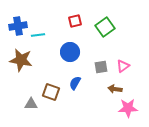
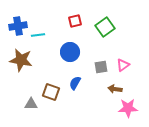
pink triangle: moved 1 px up
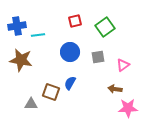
blue cross: moved 1 px left
gray square: moved 3 px left, 10 px up
blue semicircle: moved 5 px left
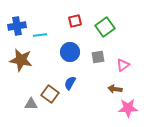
cyan line: moved 2 px right
brown square: moved 1 px left, 2 px down; rotated 18 degrees clockwise
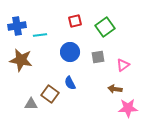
blue semicircle: rotated 56 degrees counterclockwise
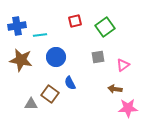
blue circle: moved 14 px left, 5 px down
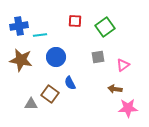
red square: rotated 16 degrees clockwise
blue cross: moved 2 px right
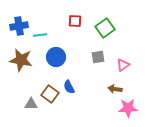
green square: moved 1 px down
blue semicircle: moved 1 px left, 4 px down
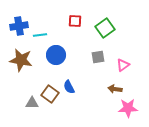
blue circle: moved 2 px up
gray triangle: moved 1 px right, 1 px up
